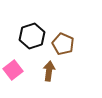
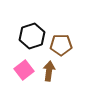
brown pentagon: moved 2 px left, 1 px down; rotated 25 degrees counterclockwise
pink square: moved 11 px right
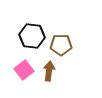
black hexagon: rotated 25 degrees clockwise
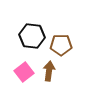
pink square: moved 2 px down
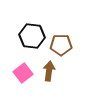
pink square: moved 1 px left, 1 px down
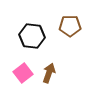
brown pentagon: moved 9 px right, 19 px up
brown arrow: moved 2 px down; rotated 12 degrees clockwise
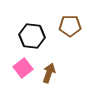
pink square: moved 5 px up
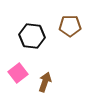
pink square: moved 5 px left, 5 px down
brown arrow: moved 4 px left, 9 px down
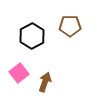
black hexagon: rotated 25 degrees clockwise
pink square: moved 1 px right
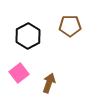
black hexagon: moved 4 px left
brown arrow: moved 4 px right, 1 px down
